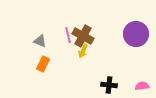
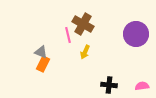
brown cross: moved 12 px up
gray triangle: moved 1 px right, 11 px down
yellow arrow: moved 2 px right, 1 px down
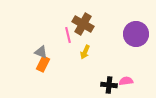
pink semicircle: moved 16 px left, 5 px up
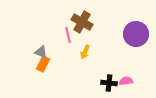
brown cross: moved 1 px left, 2 px up
black cross: moved 2 px up
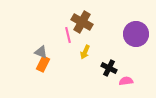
black cross: moved 15 px up; rotated 21 degrees clockwise
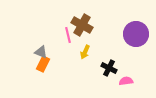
brown cross: moved 3 px down
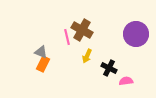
brown cross: moved 5 px down
pink line: moved 1 px left, 2 px down
yellow arrow: moved 2 px right, 4 px down
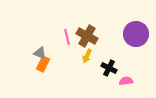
brown cross: moved 5 px right, 6 px down
gray triangle: moved 1 px left, 1 px down
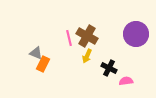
pink line: moved 2 px right, 1 px down
gray triangle: moved 4 px left
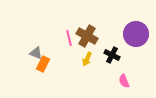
yellow arrow: moved 3 px down
black cross: moved 3 px right, 13 px up
pink semicircle: moved 2 px left; rotated 104 degrees counterclockwise
